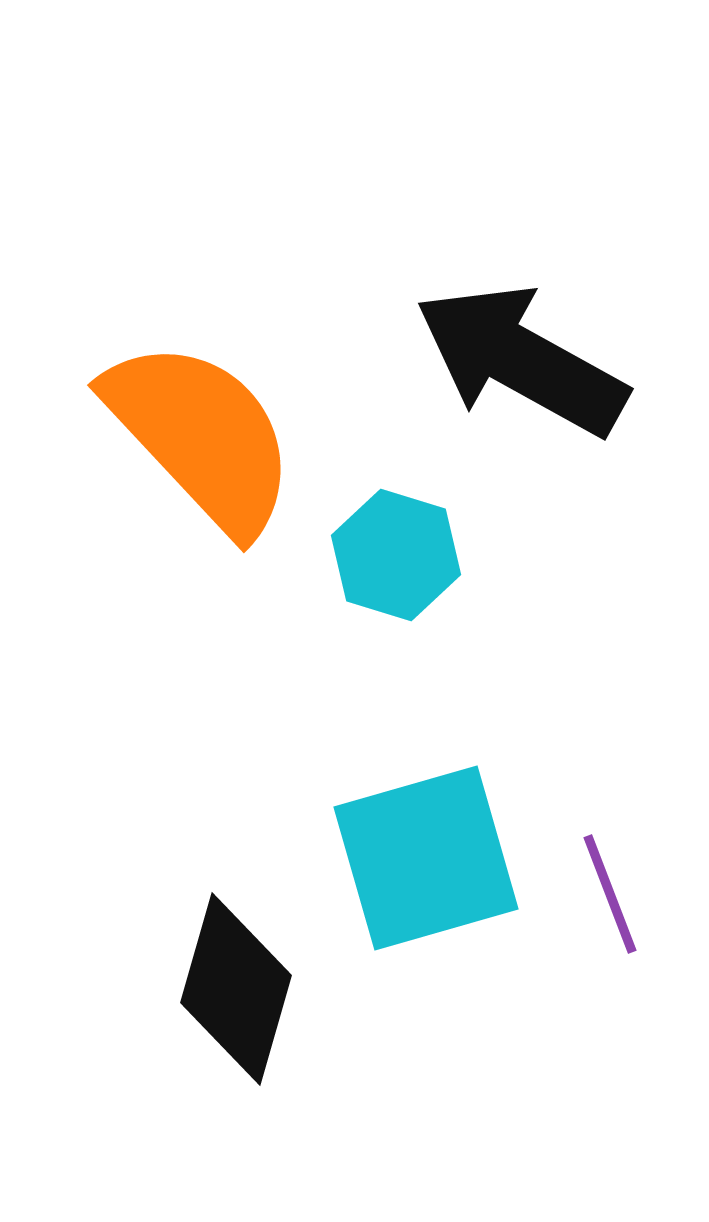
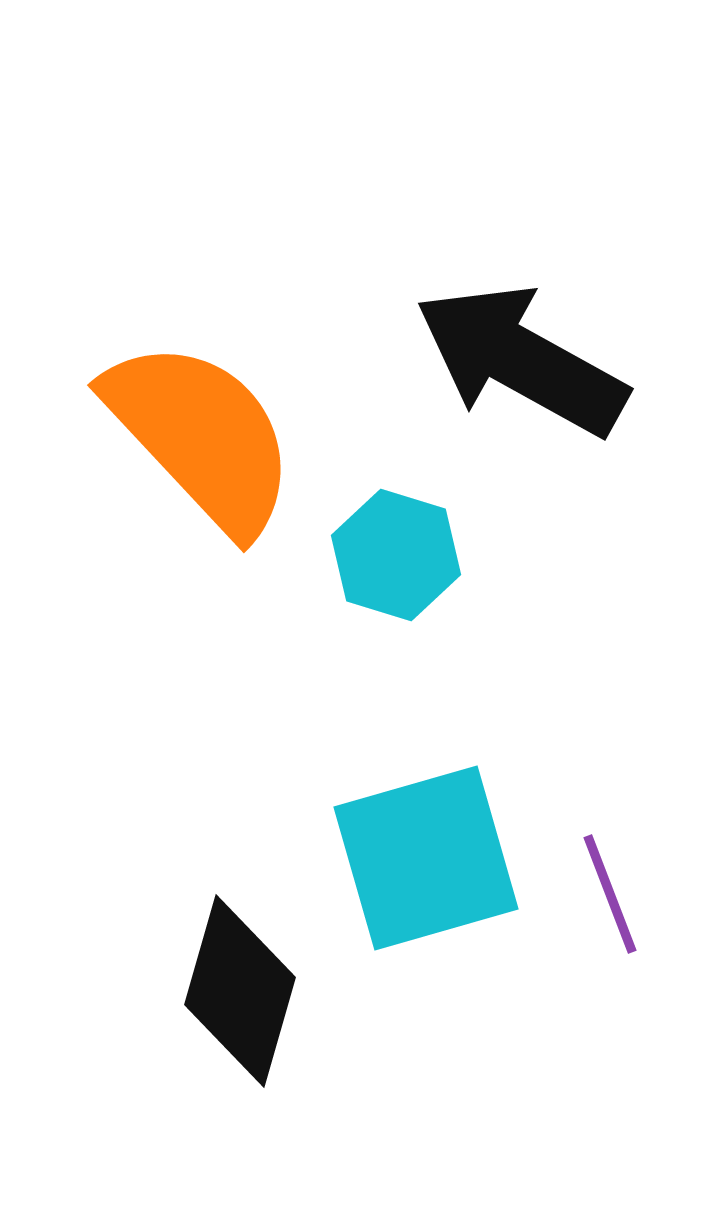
black diamond: moved 4 px right, 2 px down
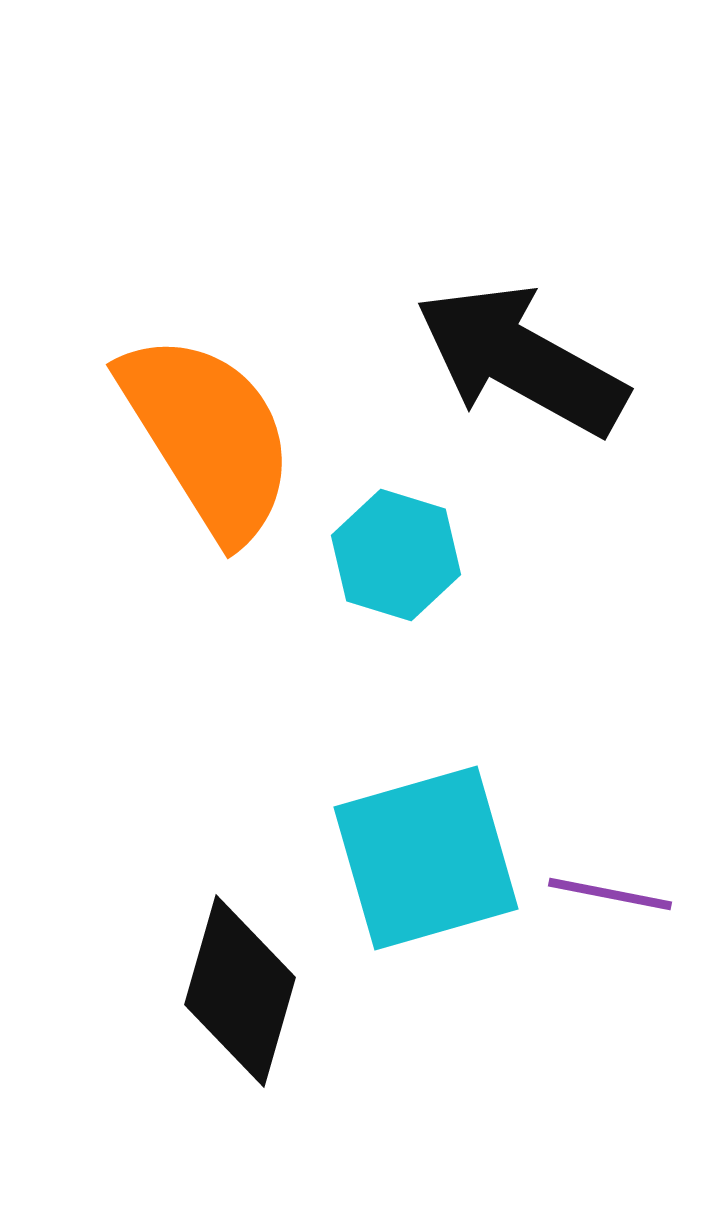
orange semicircle: moved 7 px right; rotated 11 degrees clockwise
purple line: rotated 58 degrees counterclockwise
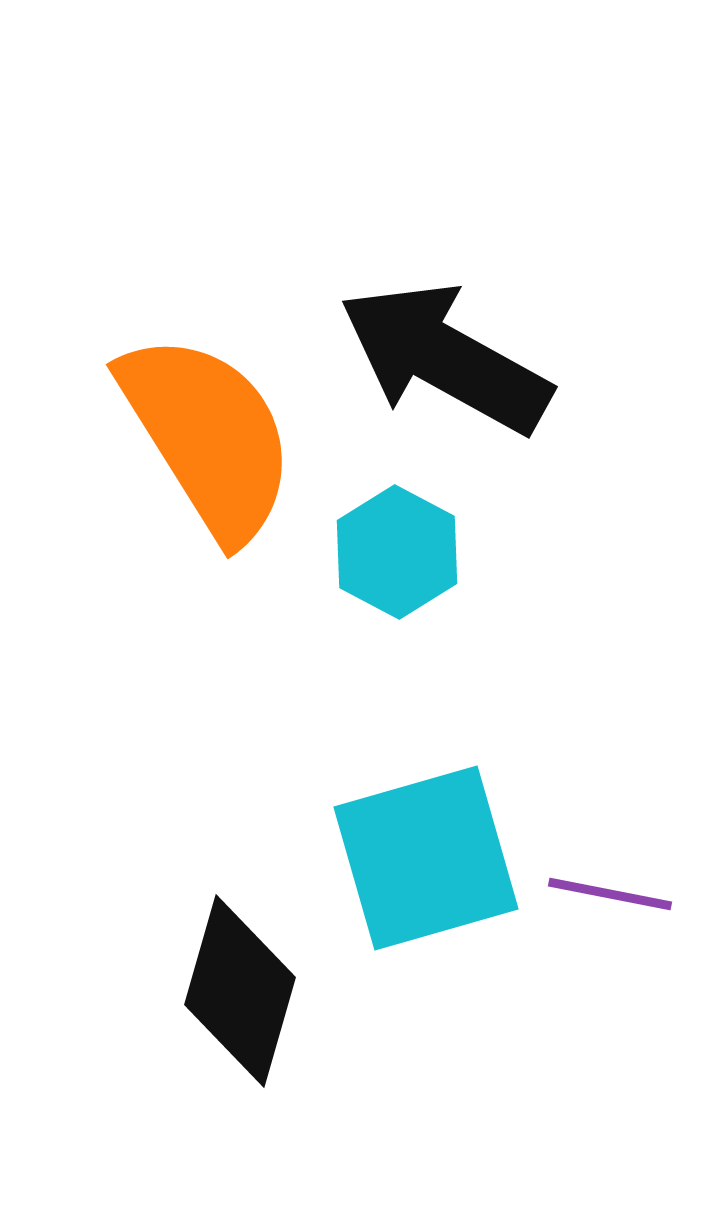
black arrow: moved 76 px left, 2 px up
cyan hexagon: moved 1 px right, 3 px up; rotated 11 degrees clockwise
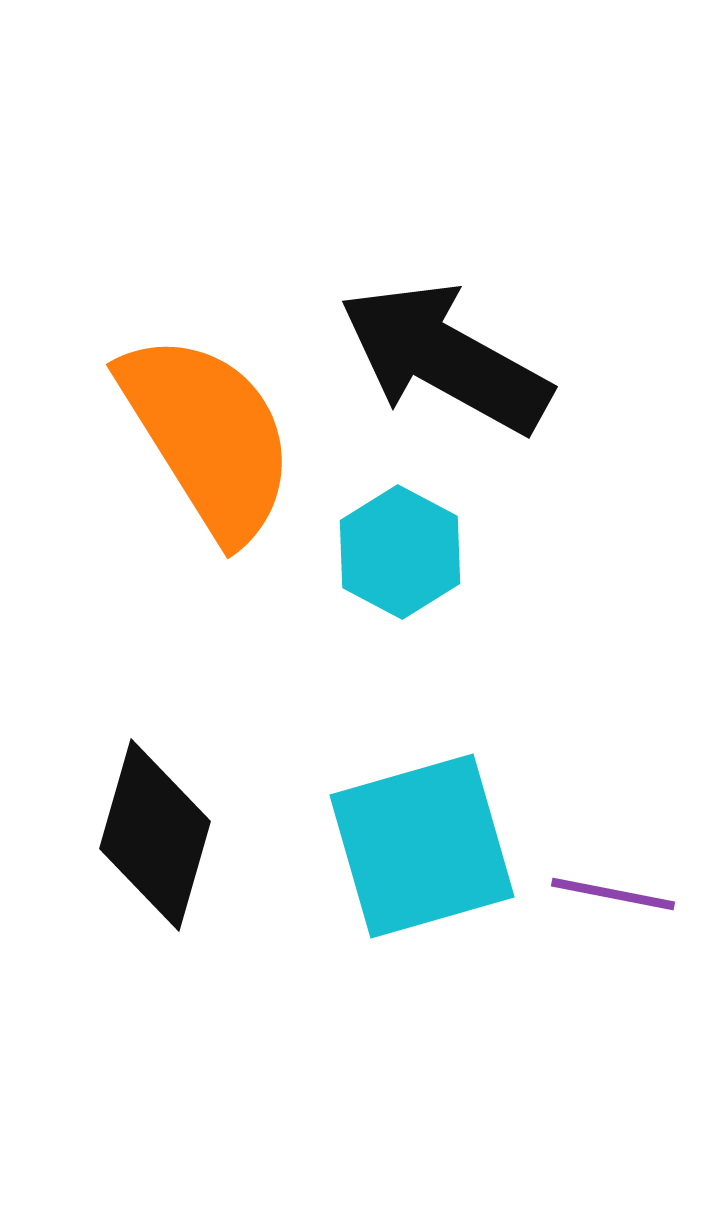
cyan hexagon: moved 3 px right
cyan square: moved 4 px left, 12 px up
purple line: moved 3 px right
black diamond: moved 85 px left, 156 px up
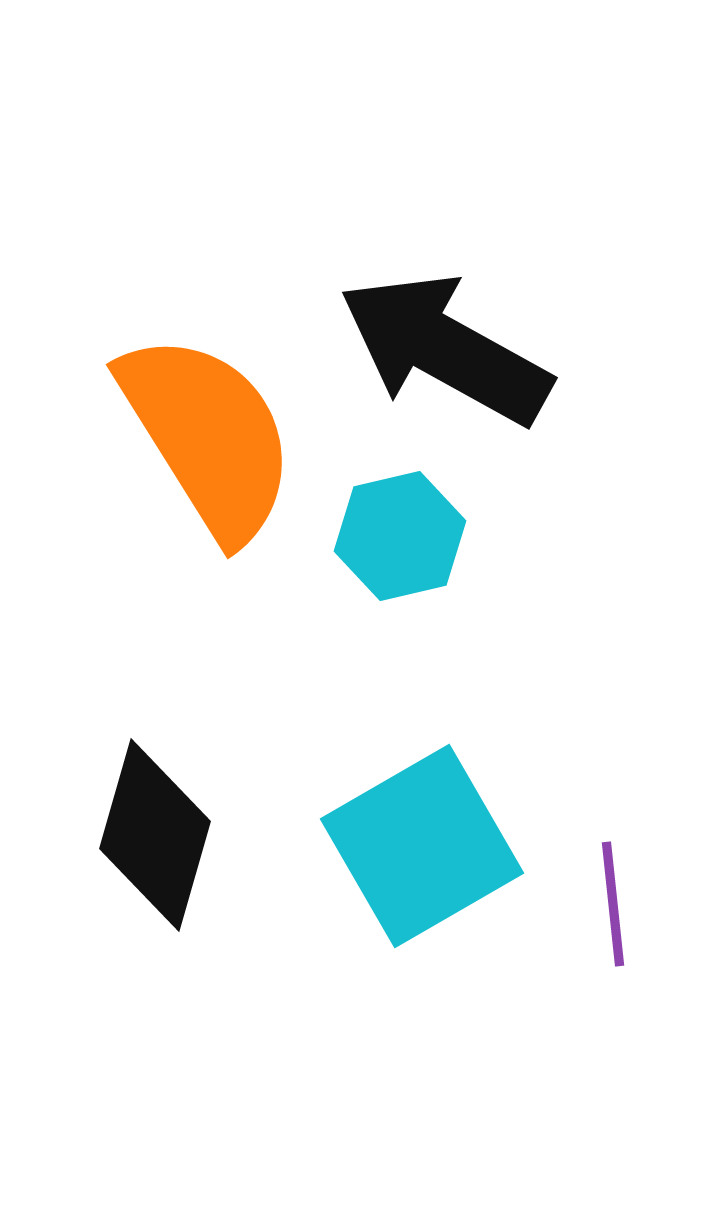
black arrow: moved 9 px up
cyan hexagon: moved 16 px up; rotated 19 degrees clockwise
cyan square: rotated 14 degrees counterclockwise
purple line: moved 10 px down; rotated 73 degrees clockwise
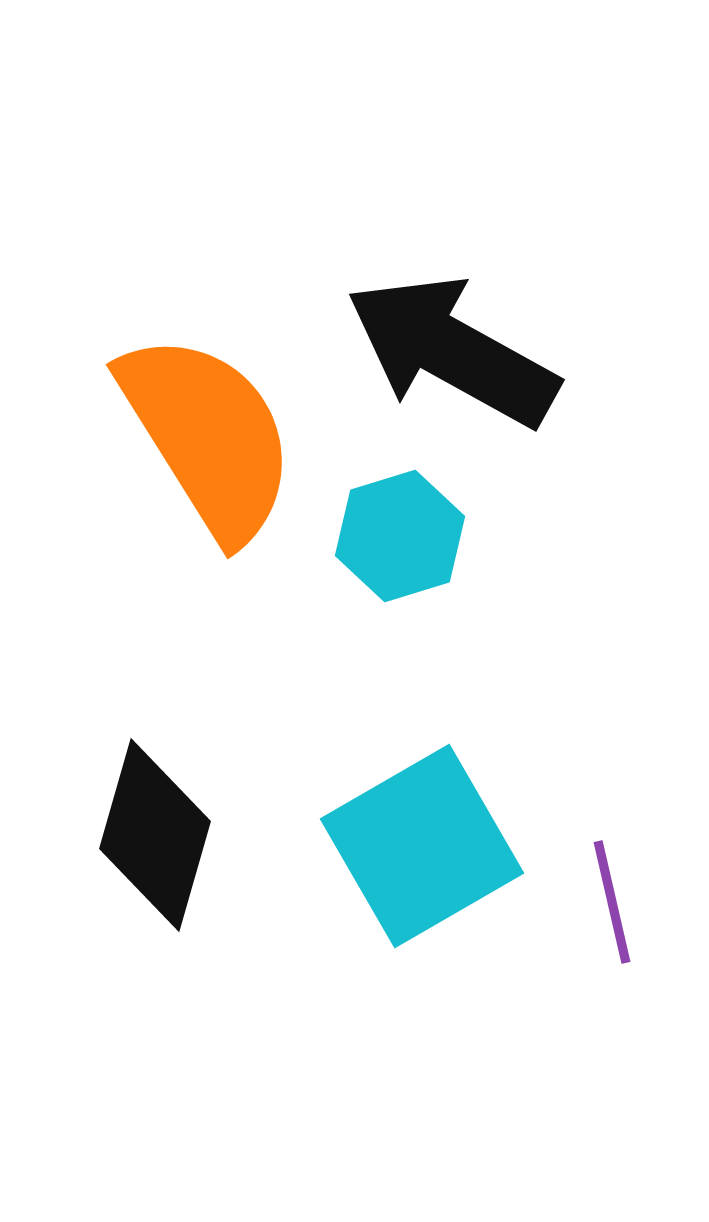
black arrow: moved 7 px right, 2 px down
cyan hexagon: rotated 4 degrees counterclockwise
purple line: moved 1 px left, 2 px up; rotated 7 degrees counterclockwise
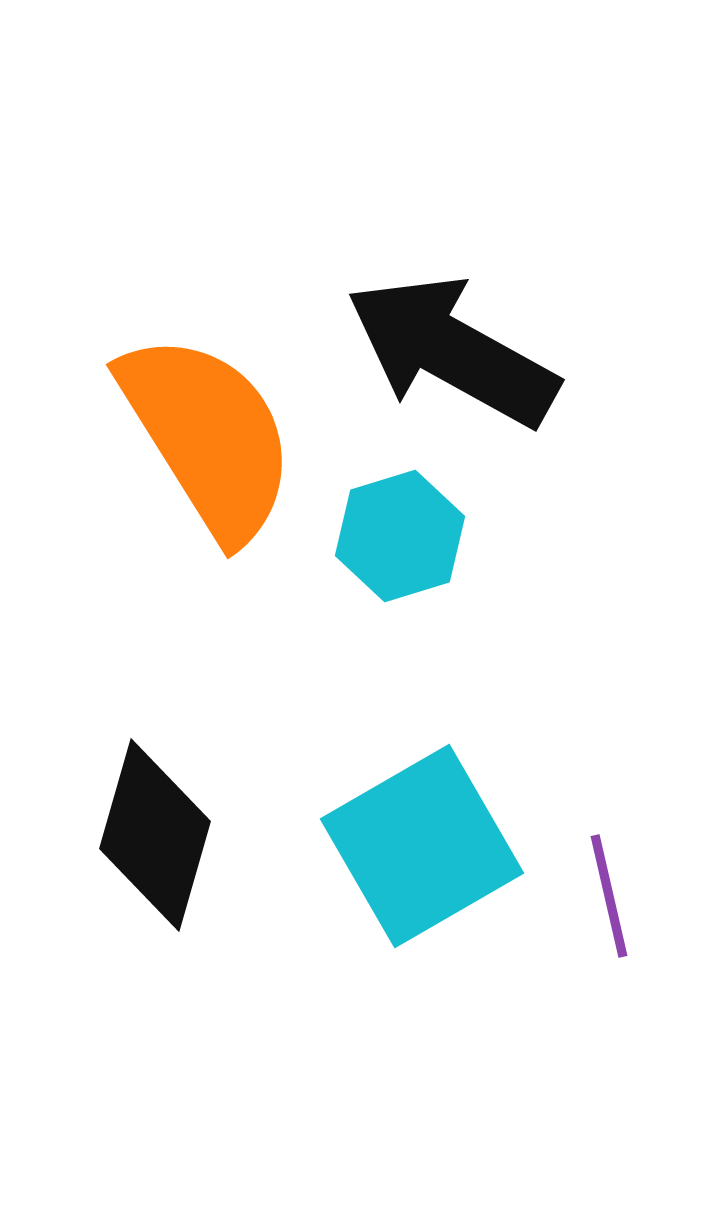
purple line: moved 3 px left, 6 px up
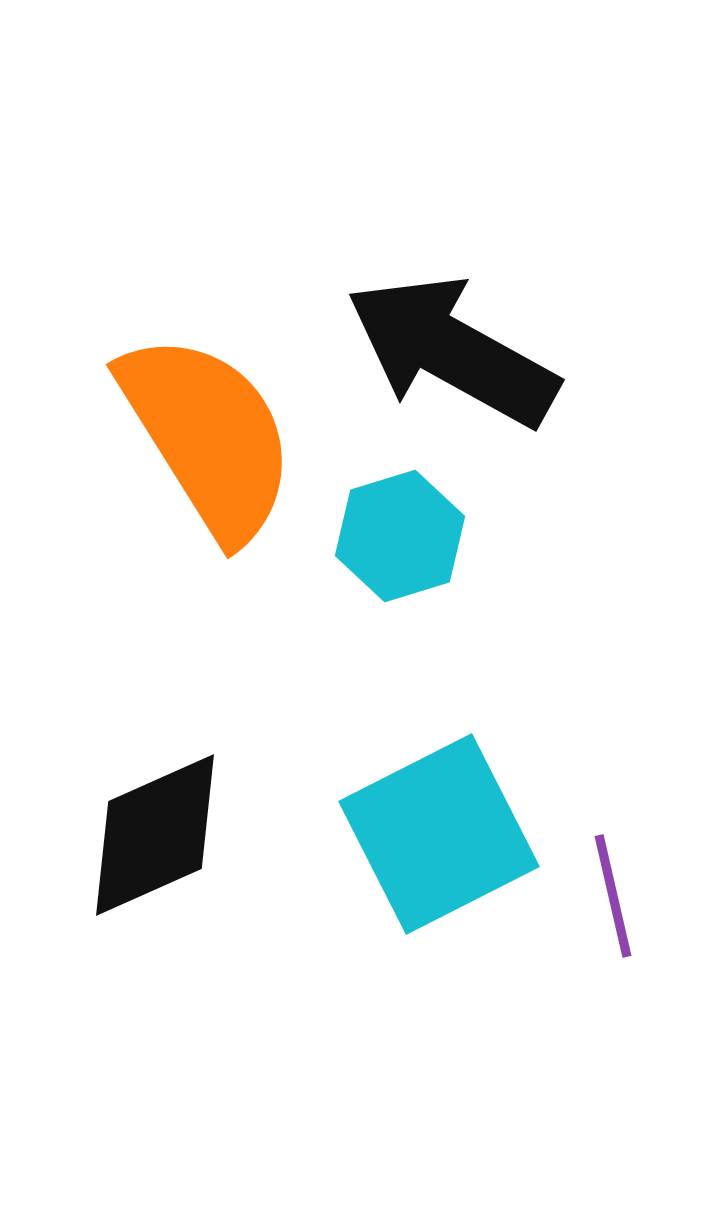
black diamond: rotated 50 degrees clockwise
cyan square: moved 17 px right, 12 px up; rotated 3 degrees clockwise
purple line: moved 4 px right
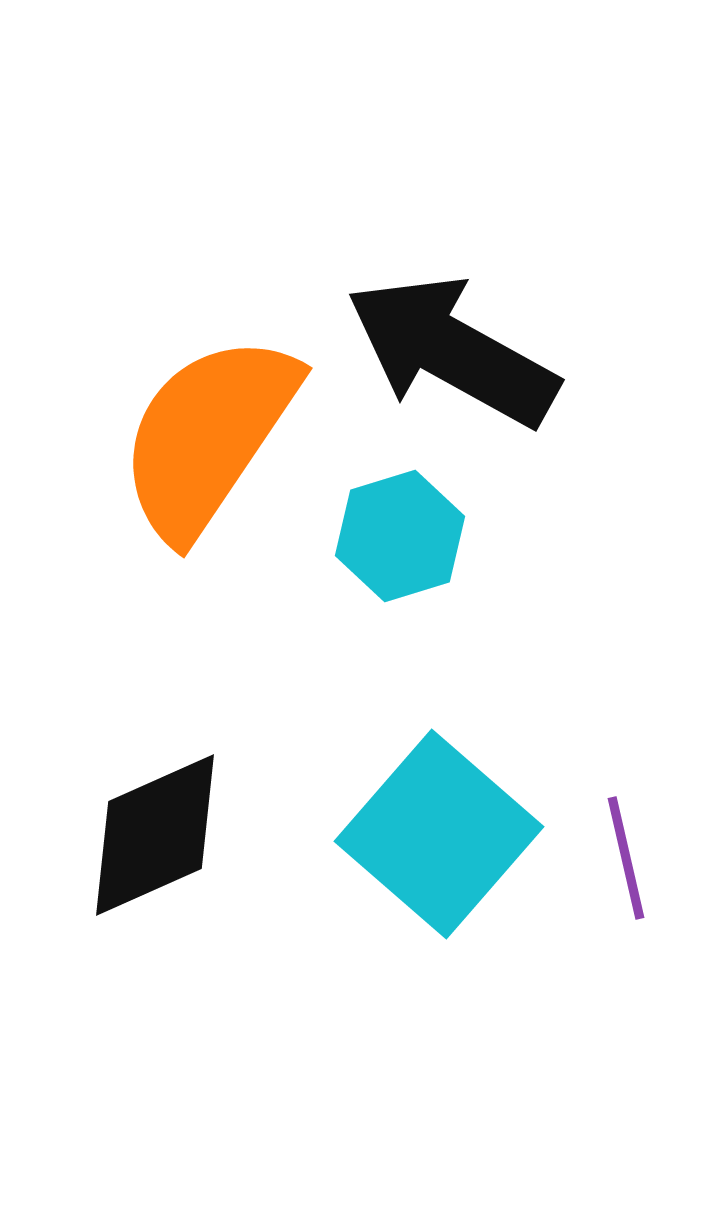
orange semicircle: rotated 114 degrees counterclockwise
cyan square: rotated 22 degrees counterclockwise
purple line: moved 13 px right, 38 px up
